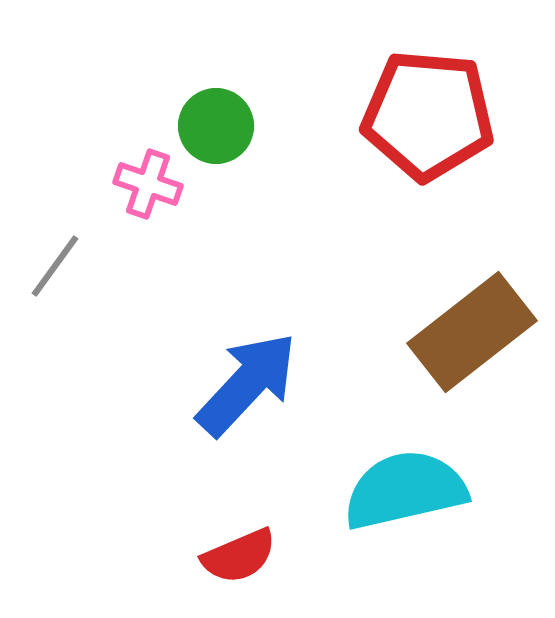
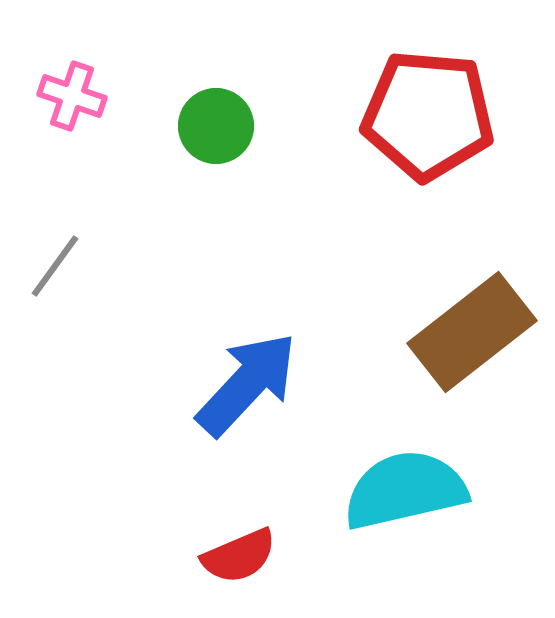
pink cross: moved 76 px left, 88 px up
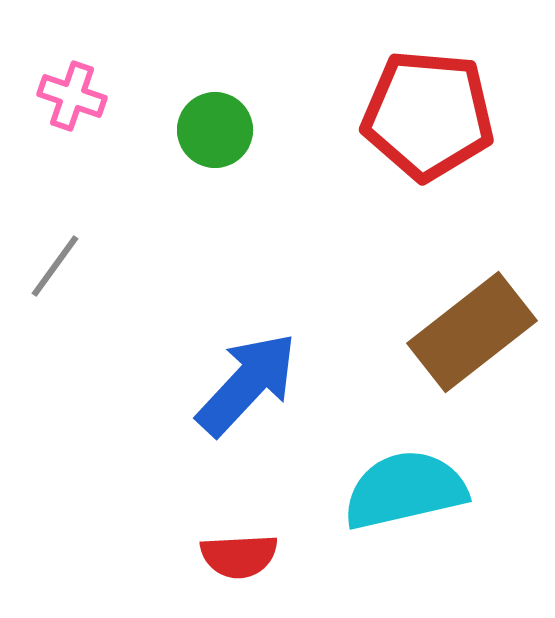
green circle: moved 1 px left, 4 px down
red semicircle: rotated 20 degrees clockwise
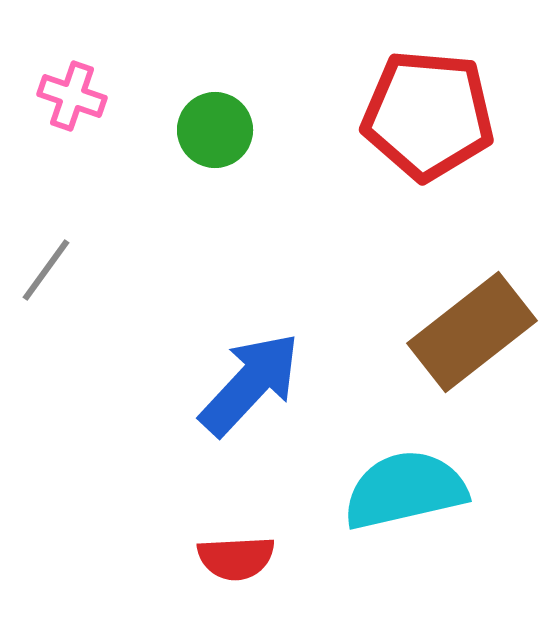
gray line: moved 9 px left, 4 px down
blue arrow: moved 3 px right
red semicircle: moved 3 px left, 2 px down
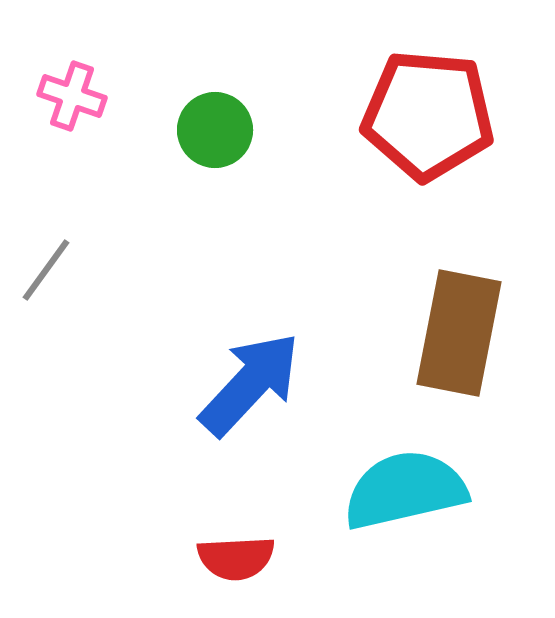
brown rectangle: moved 13 px left, 1 px down; rotated 41 degrees counterclockwise
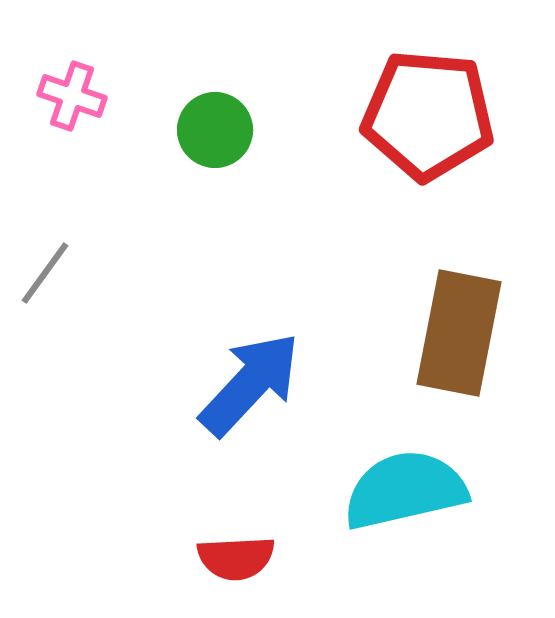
gray line: moved 1 px left, 3 px down
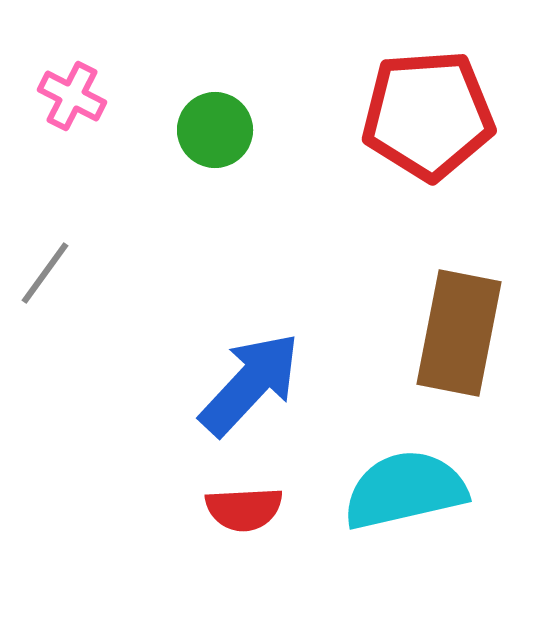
pink cross: rotated 8 degrees clockwise
red pentagon: rotated 9 degrees counterclockwise
red semicircle: moved 8 px right, 49 px up
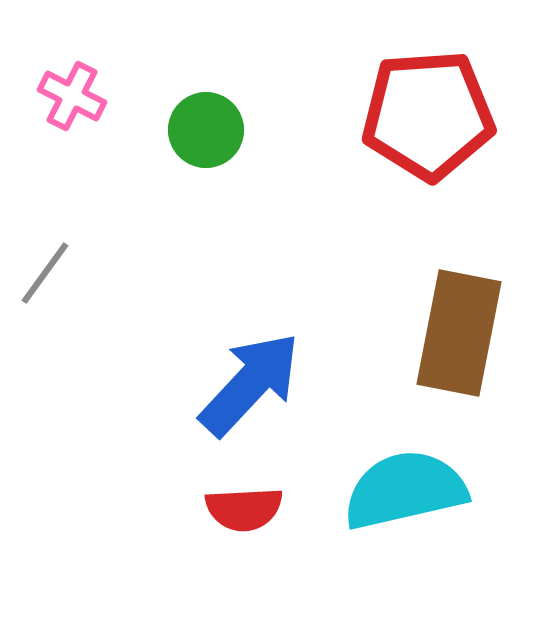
green circle: moved 9 px left
